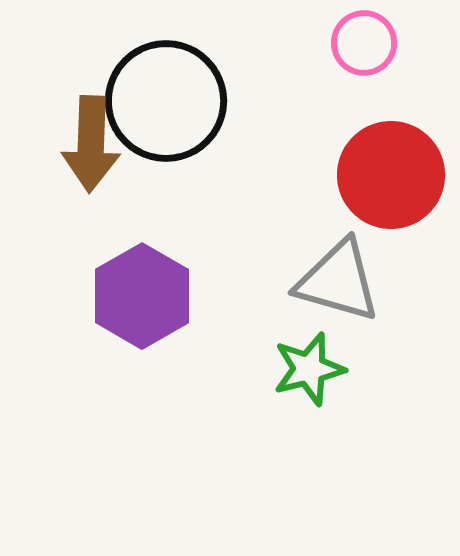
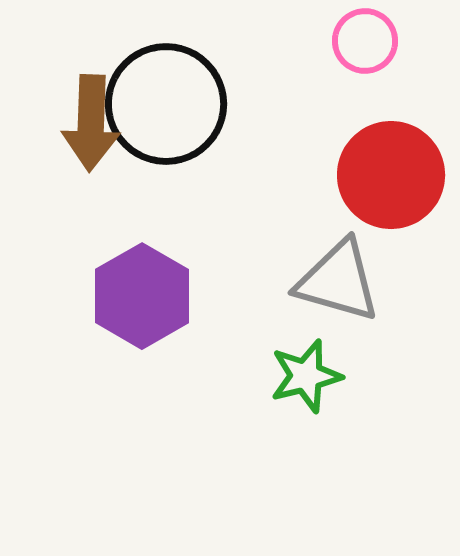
pink circle: moved 1 px right, 2 px up
black circle: moved 3 px down
brown arrow: moved 21 px up
green star: moved 3 px left, 7 px down
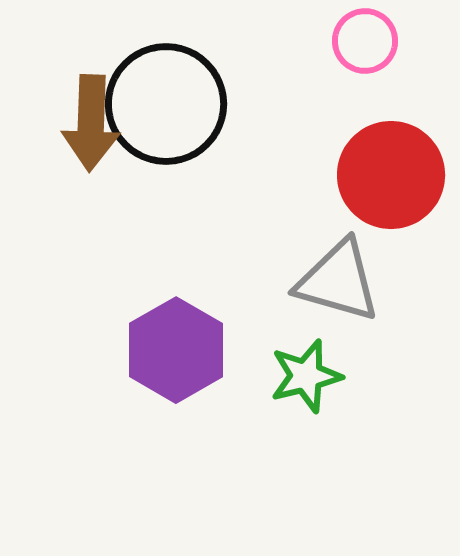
purple hexagon: moved 34 px right, 54 px down
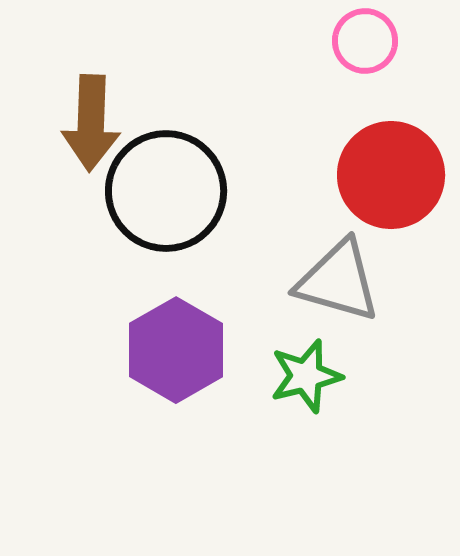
black circle: moved 87 px down
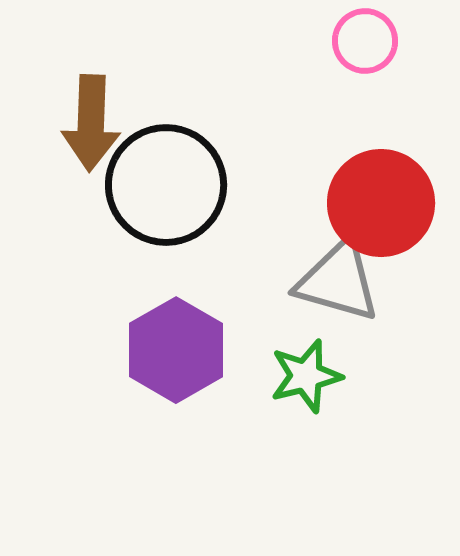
red circle: moved 10 px left, 28 px down
black circle: moved 6 px up
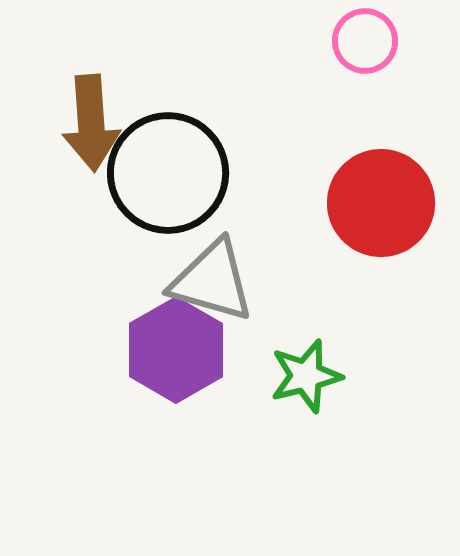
brown arrow: rotated 6 degrees counterclockwise
black circle: moved 2 px right, 12 px up
gray triangle: moved 126 px left
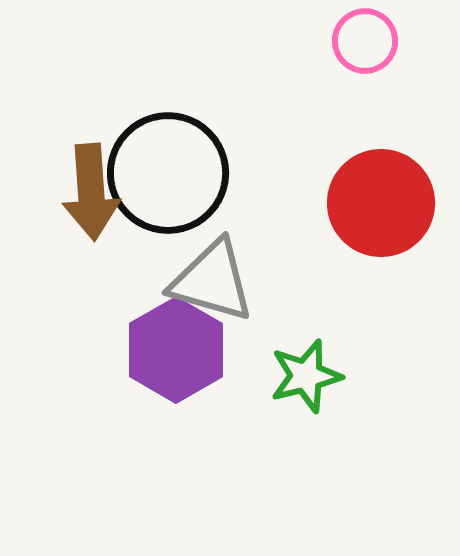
brown arrow: moved 69 px down
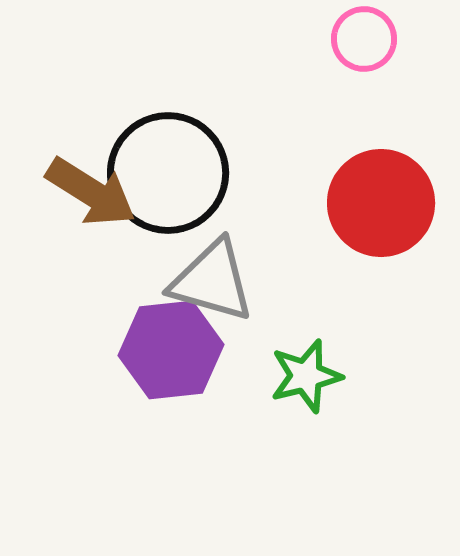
pink circle: moved 1 px left, 2 px up
brown arrow: rotated 54 degrees counterclockwise
purple hexagon: moved 5 px left; rotated 24 degrees clockwise
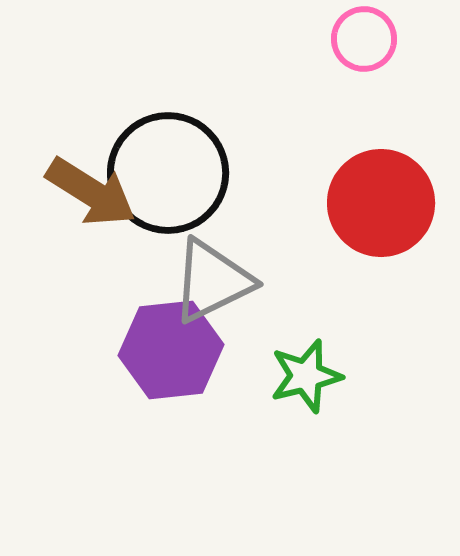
gray triangle: rotated 42 degrees counterclockwise
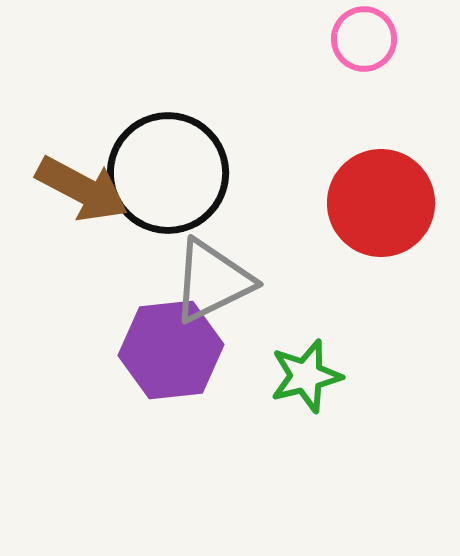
brown arrow: moved 9 px left, 3 px up; rotated 4 degrees counterclockwise
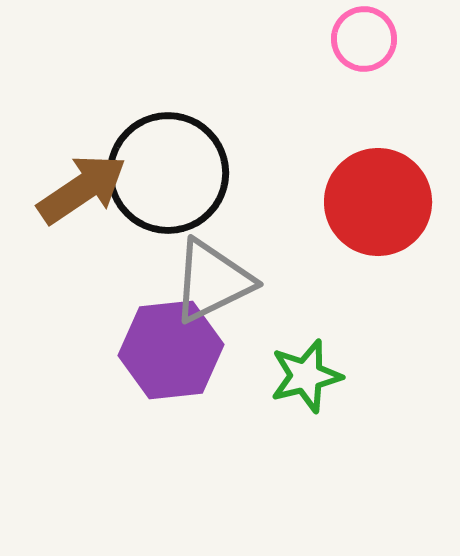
brown arrow: rotated 62 degrees counterclockwise
red circle: moved 3 px left, 1 px up
